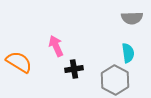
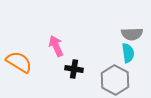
gray semicircle: moved 16 px down
black cross: rotated 18 degrees clockwise
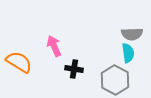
pink arrow: moved 2 px left
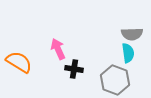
pink arrow: moved 4 px right, 3 px down
gray hexagon: rotated 8 degrees counterclockwise
